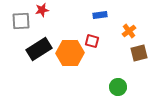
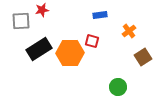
brown square: moved 4 px right, 4 px down; rotated 18 degrees counterclockwise
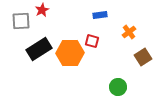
red star: rotated 16 degrees counterclockwise
orange cross: moved 1 px down
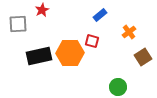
blue rectangle: rotated 32 degrees counterclockwise
gray square: moved 3 px left, 3 px down
black rectangle: moved 7 px down; rotated 20 degrees clockwise
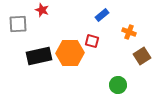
red star: rotated 24 degrees counterclockwise
blue rectangle: moved 2 px right
orange cross: rotated 32 degrees counterclockwise
brown square: moved 1 px left, 1 px up
green circle: moved 2 px up
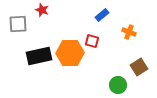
brown square: moved 3 px left, 11 px down
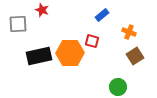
brown square: moved 4 px left, 11 px up
green circle: moved 2 px down
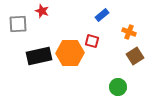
red star: moved 1 px down
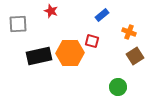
red star: moved 9 px right
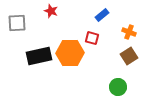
gray square: moved 1 px left, 1 px up
red square: moved 3 px up
brown square: moved 6 px left
